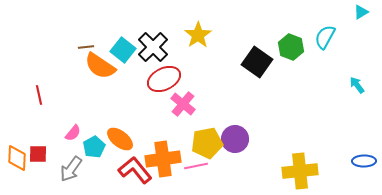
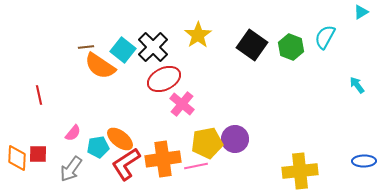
black square: moved 5 px left, 17 px up
pink cross: moved 1 px left
cyan pentagon: moved 4 px right; rotated 20 degrees clockwise
red L-shape: moved 9 px left, 6 px up; rotated 84 degrees counterclockwise
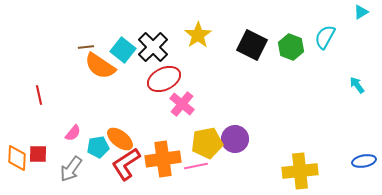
black square: rotated 8 degrees counterclockwise
blue ellipse: rotated 10 degrees counterclockwise
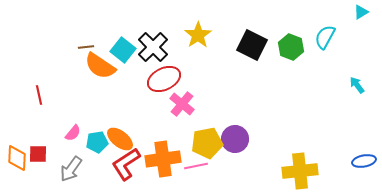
cyan pentagon: moved 1 px left, 5 px up
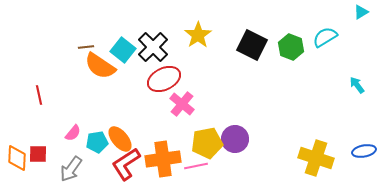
cyan semicircle: rotated 30 degrees clockwise
orange ellipse: rotated 12 degrees clockwise
blue ellipse: moved 10 px up
yellow cross: moved 16 px right, 13 px up; rotated 24 degrees clockwise
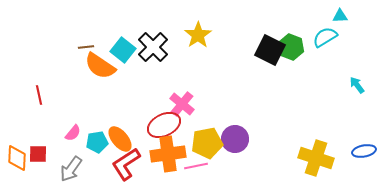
cyan triangle: moved 21 px left, 4 px down; rotated 28 degrees clockwise
black square: moved 18 px right, 5 px down
red ellipse: moved 46 px down
orange cross: moved 5 px right, 5 px up
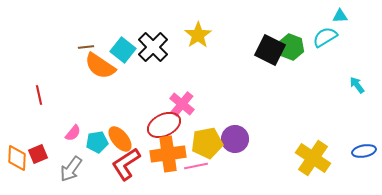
red square: rotated 24 degrees counterclockwise
yellow cross: moved 3 px left; rotated 16 degrees clockwise
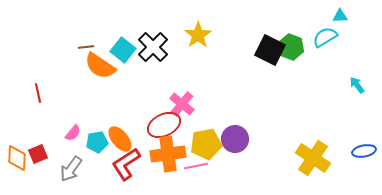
red line: moved 1 px left, 2 px up
yellow pentagon: moved 1 px left, 1 px down
